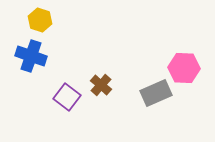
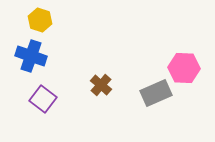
purple square: moved 24 px left, 2 px down
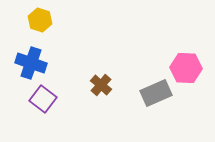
blue cross: moved 7 px down
pink hexagon: moved 2 px right
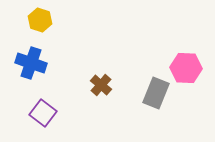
gray rectangle: rotated 44 degrees counterclockwise
purple square: moved 14 px down
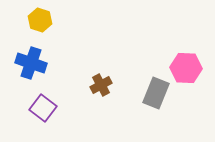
brown cross: rotated 20 degrees clockwise
purple square: moved 5 px up
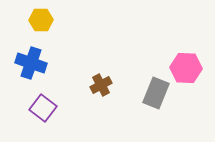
yellow hexagon: moved 1 px right; rotated 20 degrees counterclockwise
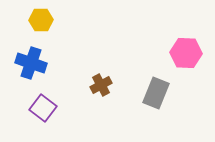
pink hexagon: moved 15 px up
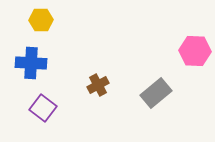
pink hexagon: moved 9 px right, 2 px up
blue cross: rotated 16 degrees counterclockwise
brown cross: moved 3 px left
gray rectangle: rotated 28 degrees clockwise
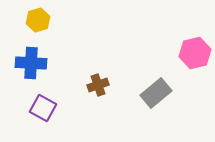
yellow hexagon: moved 3 px left; rotated 15 degrees counterclockwise
pink hexagon: moved 2 px down; rotated 16 degrees counterclockwise
brown cross: rotated 10 degrees clockwise
purple square: rotated 8 degrees counterclockwise
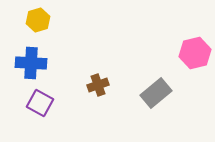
purple square: moved 3 px left, 5 px up
